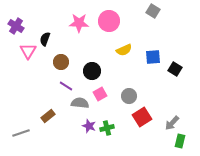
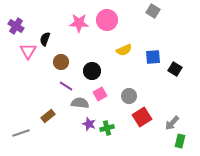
pink circle: moved 2 px left, 1 px up
purple star: moved 2 px up
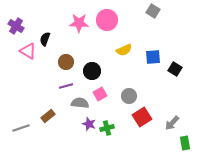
pink triangle: rotated 30 degrees counterclockwise
brown circle: moved 5 px right
purple line: rotated 48 degrees counterclockwise
gray line: moved 5 px up
green rectangle: moved 5 px right, 2 px down; rotated 24 degrees counterclockwise
